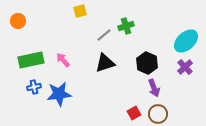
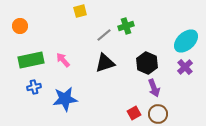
orange circle: moved 2 px right, 5 px down
blue star: moved 6 px right, 5 px down
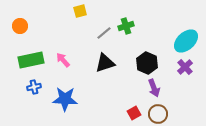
gray line: moved 2 px up
blue star: rotated 10 degrees clockwise
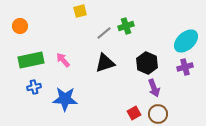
purple cross: rotated 28 degrees clockwise
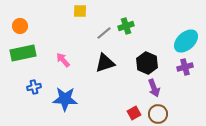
yellow square: rotated 16 degrees clockwise
green rectangle: moved 8 px left, 7 px up
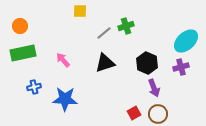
purple cross: moved 4 px left
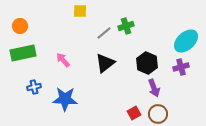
black triangle: rotated 20 degrees counterclockwise
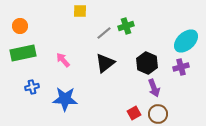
blue cross: moved 2 px left
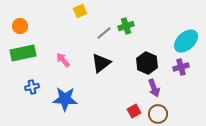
yellow square: rotated 24 degrees counterclockwise
black triangle: moved 4 px left
red square: moved 2 px up
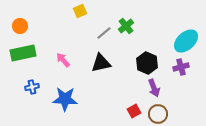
green cross: rotated 21 degrees counterclockwise
black triangle: rotated 25 degrees clockwise
